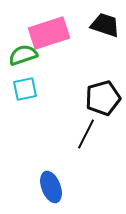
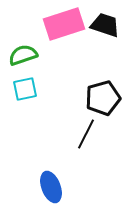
pink rectangle: moved 15 px right, 9 px up
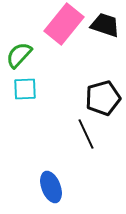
pink rectangle: rotated 33 degrees counterclockwise
green semicircle: moved 4 px left; rotated 28 degrees counterclockwise
cyan square: rotated 10 degrees clockwise
black line: rotated 52 degrees counterclockwise
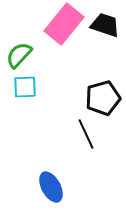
cyan square: moved 2 px up
blue ellipse: rotated 8 degrees counterclockwise
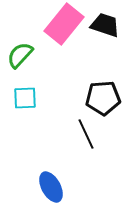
green semicircle: moved 1 px right
cyan square: moved 11 px down
black pentagon: rotated 12 degrees clockwise
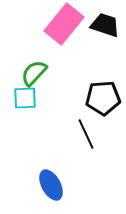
green semicircle: moved 14 px right, 18 px down
blue ellipse: moved 2 px up
